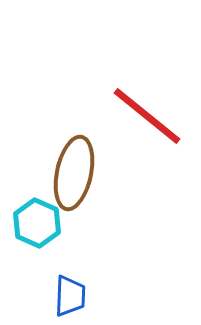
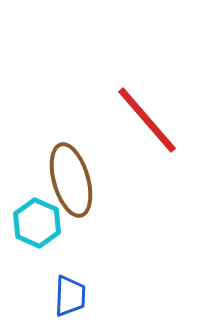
red line: moved 4 px down; rotated 10 degrees clockwise
brown ellipse: moved 3 px left, 7 px down; rotated 28 degrees counterclockwise
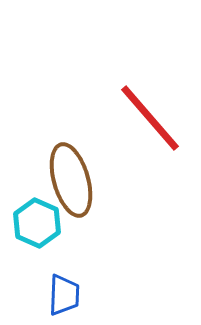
red line: moved 3 px right, 2 px up
blue trapezoid: moved 6 px left, 1 px up
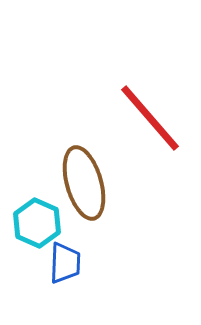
brown ellipse: moved 13 px right, 3 px down
blue trapezoid: moved 1 px right, 32 px up
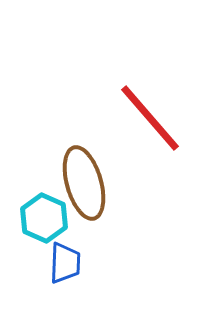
cyan hexagon: moved 7 px right, 5 px up
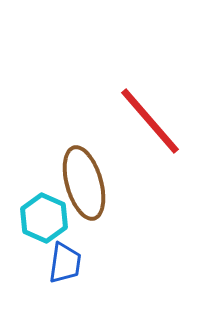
red line: moved 3 px down
blue trapezoid: rotated 6 degrees clockwise
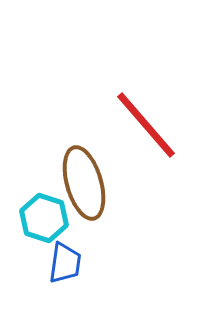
red line: moved 4 px left, 4 px down
cyan hexagon: rotated 6 degrees counterclockwise
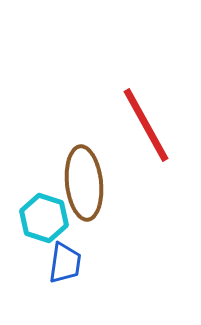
red line: rotated 12 degrees clockwise
brown ellipse: rotated 10 degrees clockwise
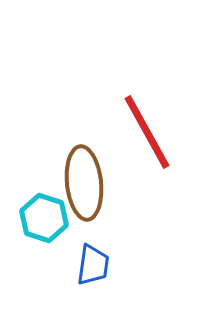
red line: moved 1 px right, 7 px down
blue trapezoid: moved 28 px right, 2 px down
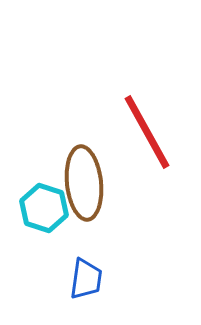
cyan hexagon: moved 10 px up
blue trapezoid: moved 7 px left, 14 px down
